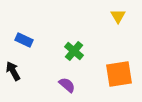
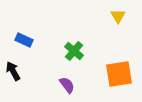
purple semicircle: rotated 12 degrees clockwise
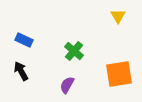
black arrow: moved 8 px right
purple semicircle: rotated 114 degrees counterclockwise
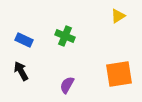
yellow triangle: rotated 28 degrees clockwise
green cross: moved 9 px left, 15 px up; rotated 18 degrees counterclockwise
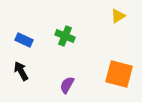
orange square: rotated 24 degrees clockwise
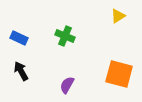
blue rectangle: moved 5 px left, 2 px up
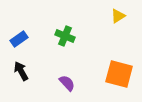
blue rectangle: moved 1 px down; rotated 60 degrees counterclockwise
purple semicircle: moved 2 px up; rotated 108 degrees clockwise
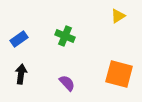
black arrow: moved 3 px down; rotated 36 degrees clockwise
